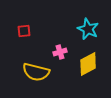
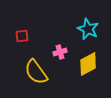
red square: moved 2 px left, 5 px down
yellow semicircle: rotated 40 degrees clockwise
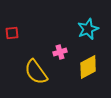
cyan star: rotated 25 degrees clockwise
red square: moved 10 px left, 3 px up
yellow diamond: moved 3 px down
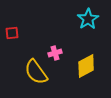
cyan star: moved 10 px up; rotated 10 degrees counterclockwise
pink cross: moved 5 px left, 1 px down
yellow diamond: moved 2 px left, 1 px up
